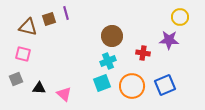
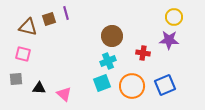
yellow circle: moved 6 px left
gray square: rotated 16 degrees clockwise
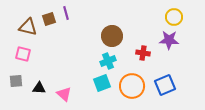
gray square: moved 2 px down
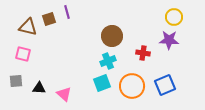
purple line: moved 1 px right, 1 px up
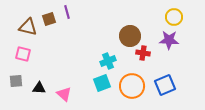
brown circle: moved 18 px right
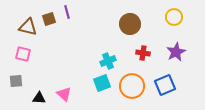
brown circle: moved 12 px up
purple star: moved 7 px right, 12 px down; rotated 30 degrees counterclockwise
black triangle: moved 10 px down
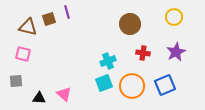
cyan square: moved 2 px right
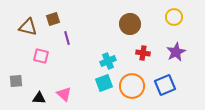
purple line: moved 26 px down
brown square: moved 4 px right
pink square: moved 18 px right, 2 px down
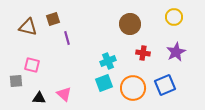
pink square: moved 9 px left, 9 px down
orange circle: moved 1 px right, 2 px down
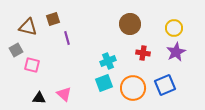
yellow circle: moved 11 px down
gray square: moved 31 px up; rotated 24 degrees counterclockwise
